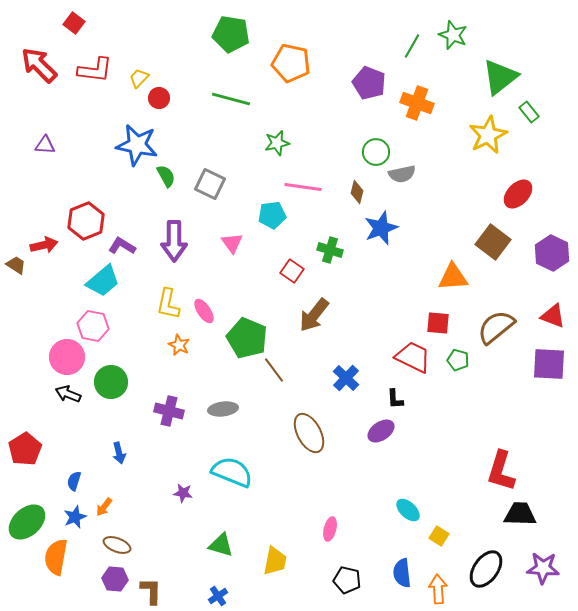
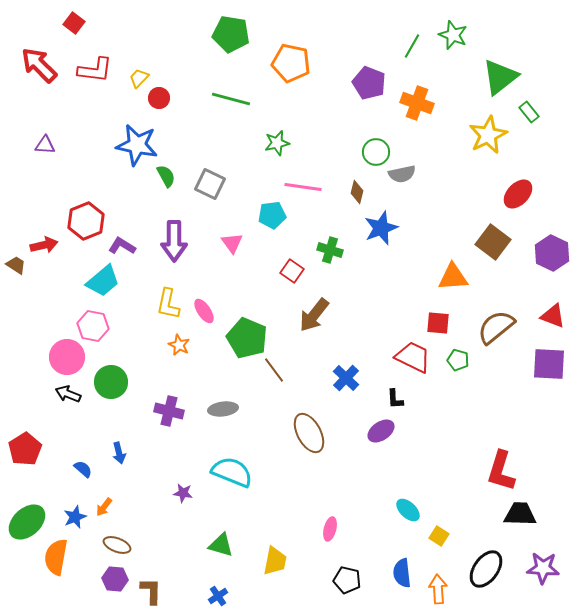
blue semicircle at (74, 481): moved 9 px right, 12 px up; rotated 114 degrees clockwise
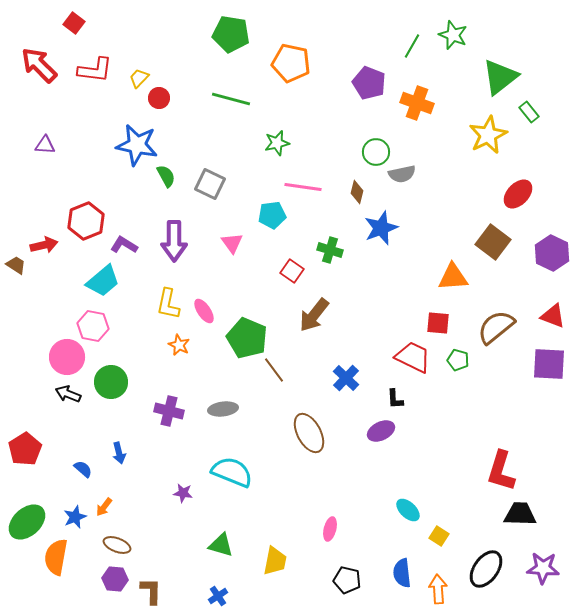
purple L-shape at (122, 246): moved 2 px right, 1 px up
purple ellipse at (381, 431): rotated 8 degrees clockwise
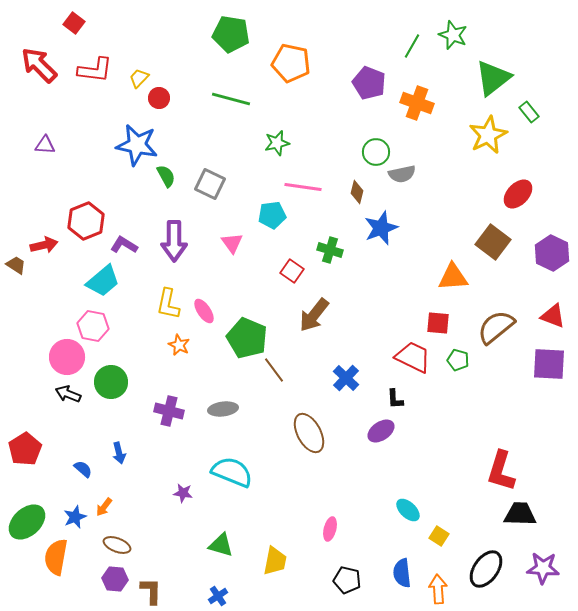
green triangle at (500, 77): moved 7 px left, 1 px down
purple ellipse at (381, 431): rotated 8 degrees counterclockwise
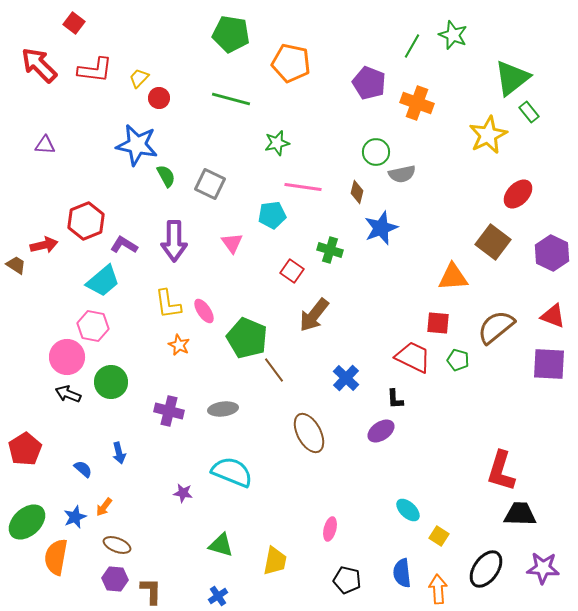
green triangle at (493, 78): moved 19 px right
yellow L-shape at (168, 304): rotated 20 degrees counterclockwise
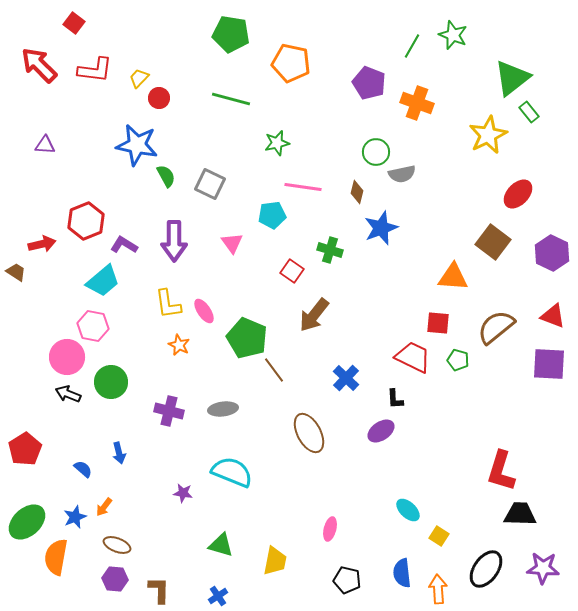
red arrow at (44, 245): moved 2 px left, 1 px up
brown trapezoid at (16, 265): moved 7 px down
orange triangle at (453, 277): rotated 8 degrees clockwise
brown L-shape at (151, 591): moved 8 px right, 1 px up
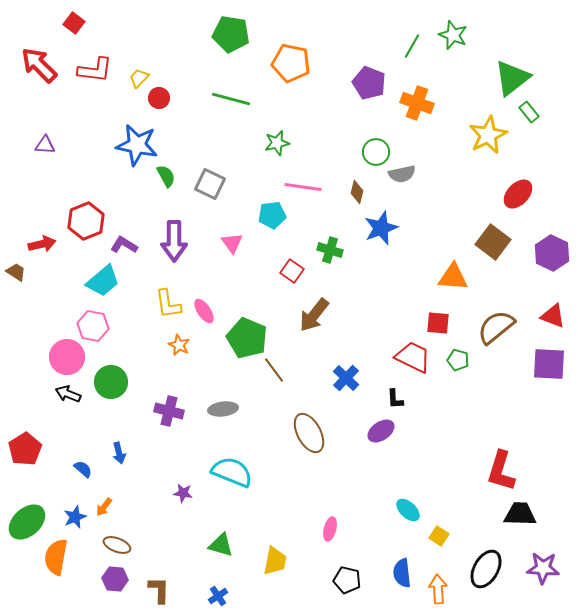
black ellipse at (486, 569): rotated 6 degrees counterclockwise
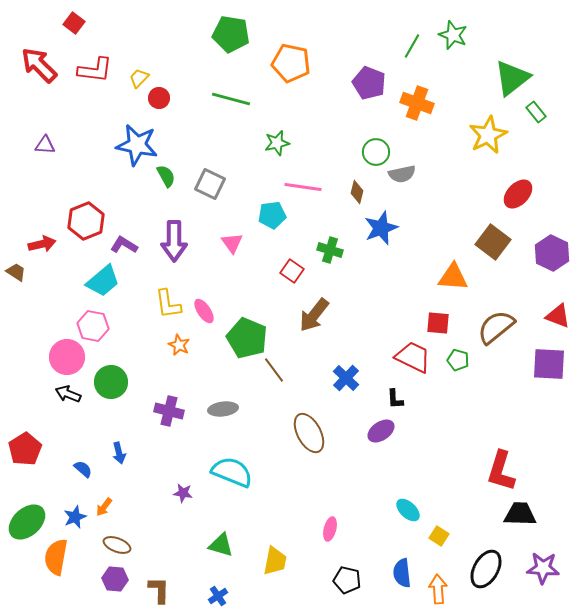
green rectangle at (529, 112): moved 7 px right
red triangle at (553, 316): moved 5 px right
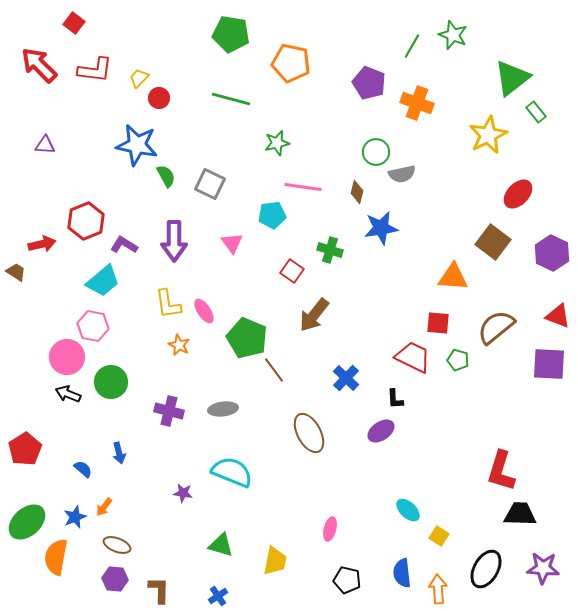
blue star at (381, 228): rotated 12 degrees clockwise
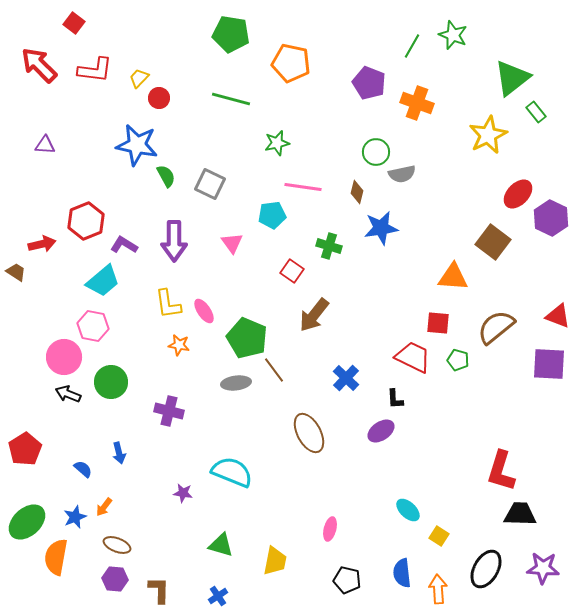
green cross at (330, 250): moved 1 px left, 4 px up
purple hexagon at (552, 253): moved 1 px left, 35 px up
orange star at (179, 345): rotated 15 degrees counterclockwise
pink circle at (67, 357): moved 3 px left
gray ellipse at (223, 409): moved 13 px right, 26 px up
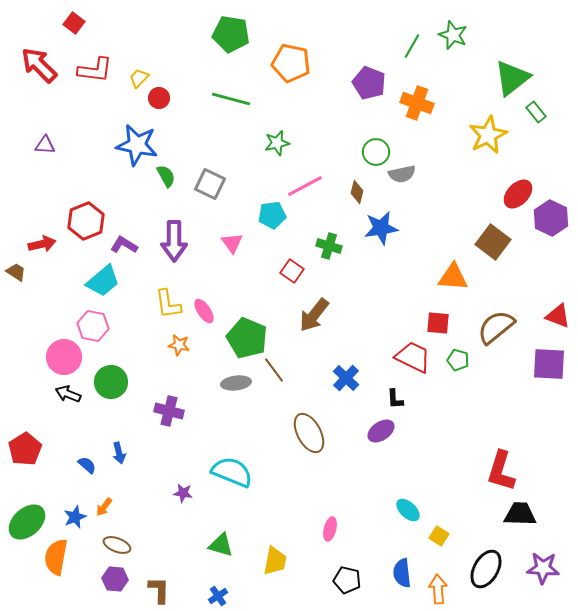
pink line at (303, 187): moved 2 px right, 1 px up; rotated 36 degrees counterclockwise
blue semicircle at (83, 469): moved 4 px right, 4 px up
